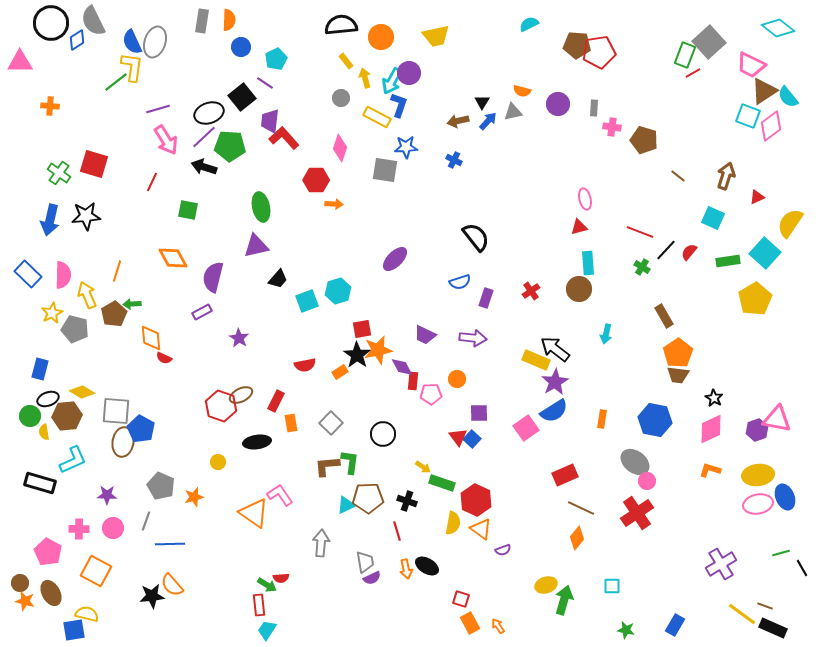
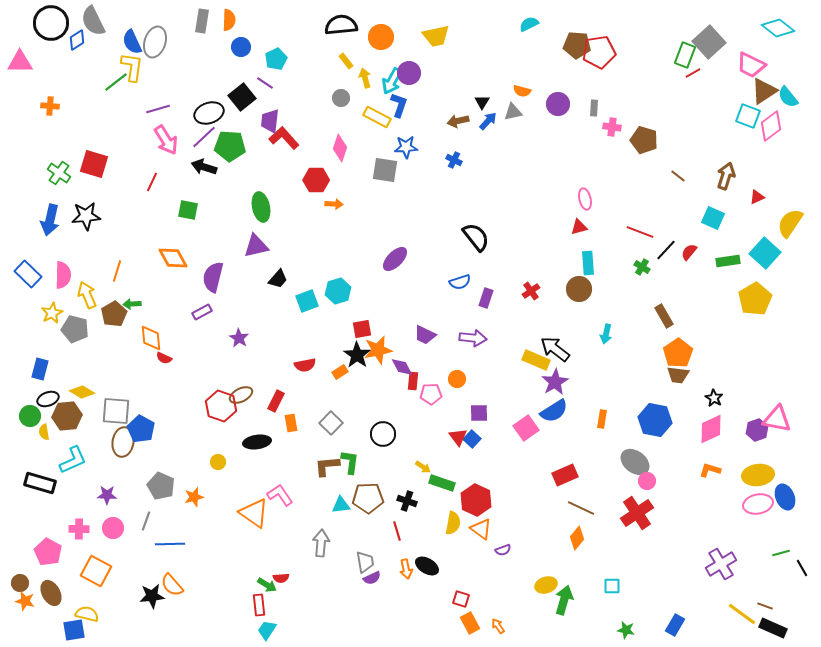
cyan triangle at (346, 505): moved 5 px left; rotated 18 degrees clockwise
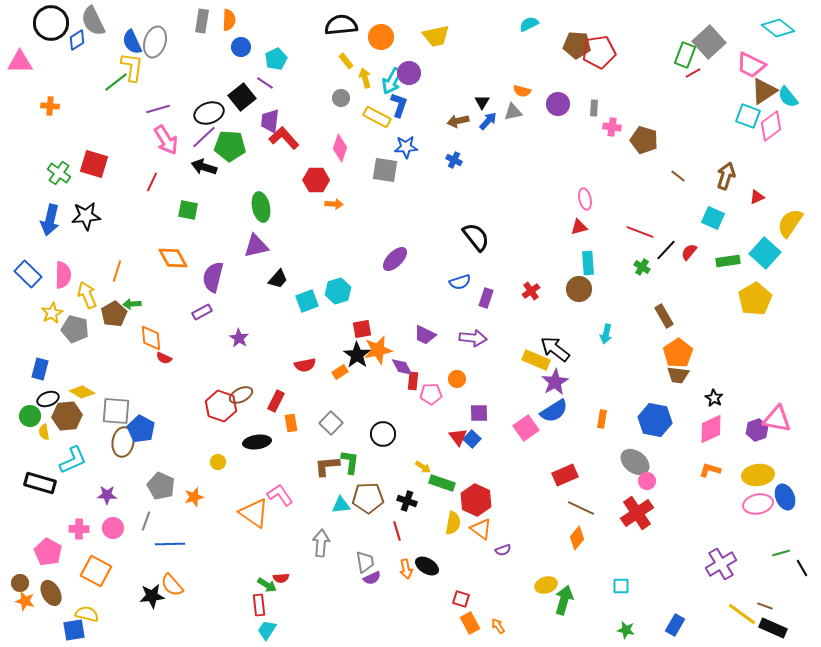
cyan square at (612, 586): moved 9 px right
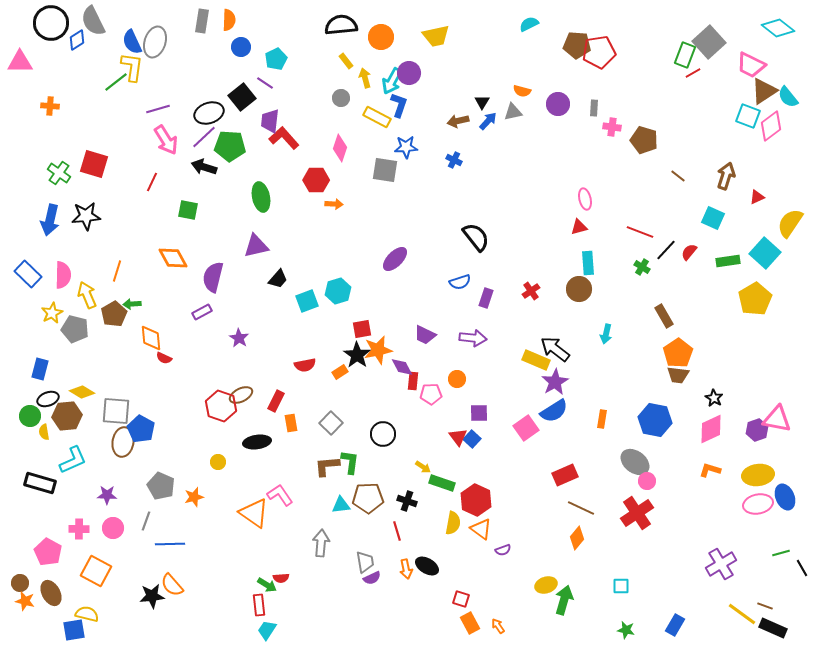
green ellipse at (261, 207): moved 10 px up
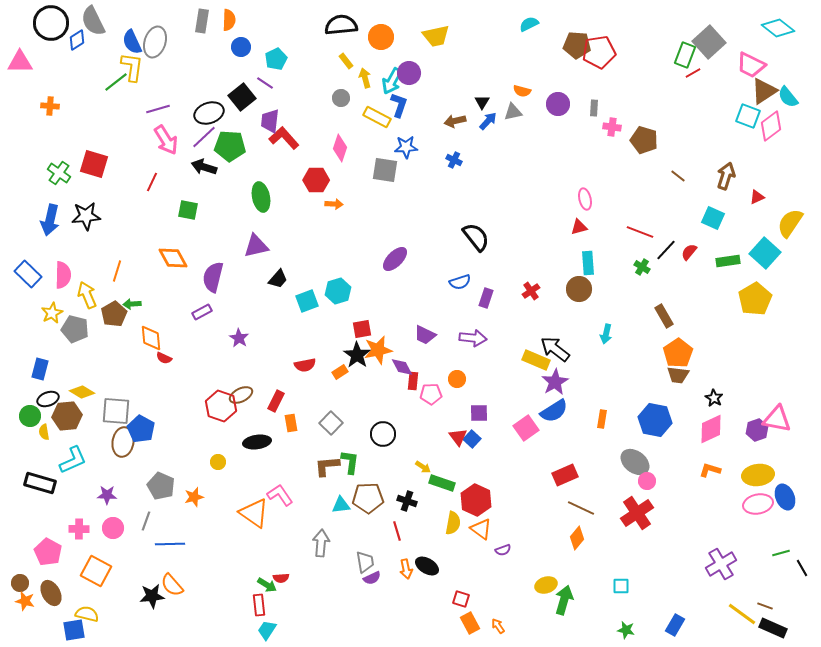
brown arrow at (458, 121): moved 3 px left
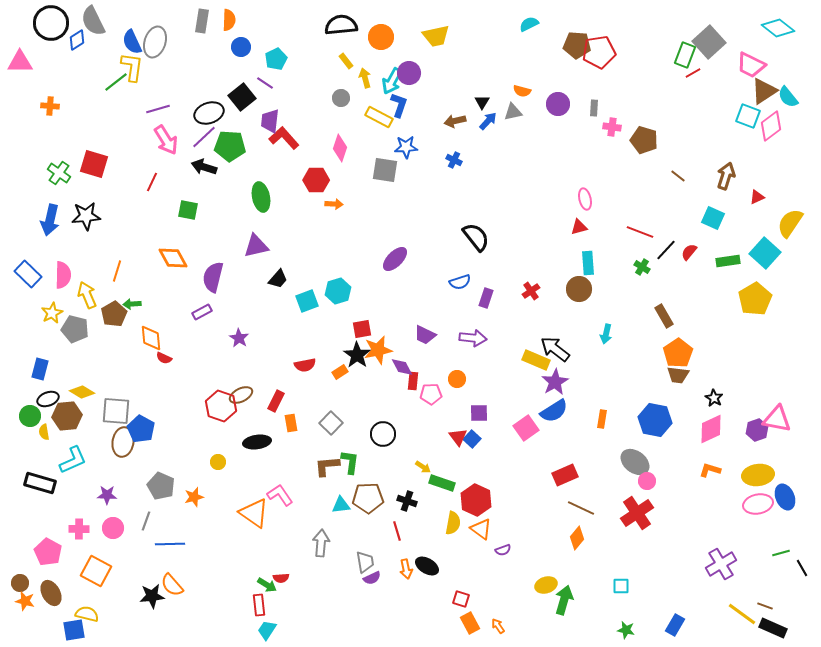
yellow rectangle at (377, 117): moved 2 px right
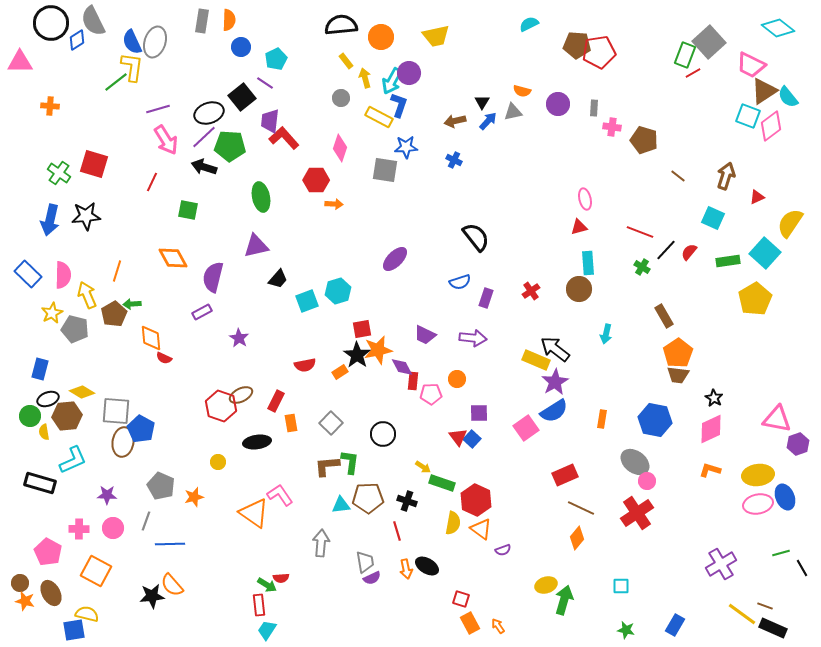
purple hexagon at (757, 430): moved 41 px right, 14 px down
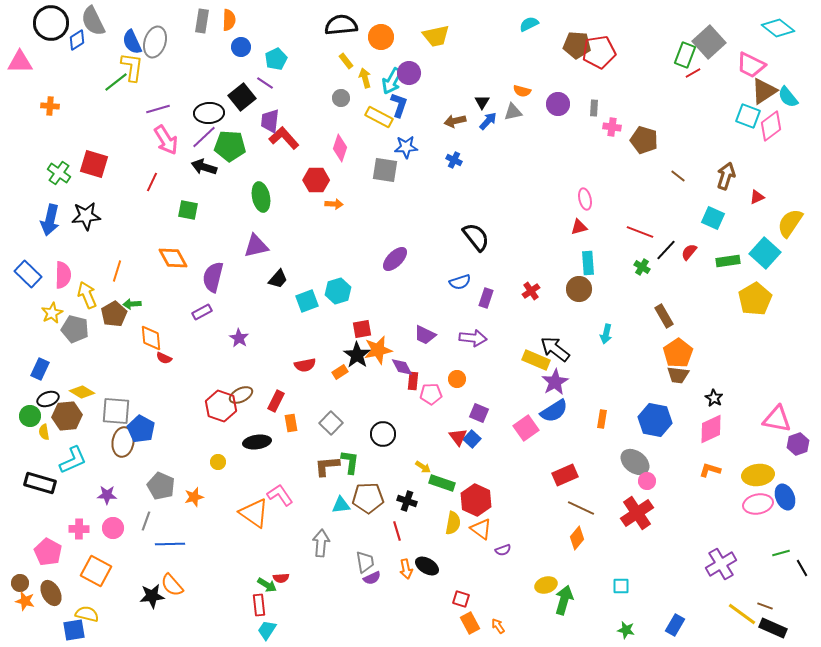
black ellipse at (209, 113): rotated 16 degrees clockwise
blue rectangle at (40, 369): rotated 10 degrees clockwise
purple square at (479, 413): rotated 24 degrees clockwise
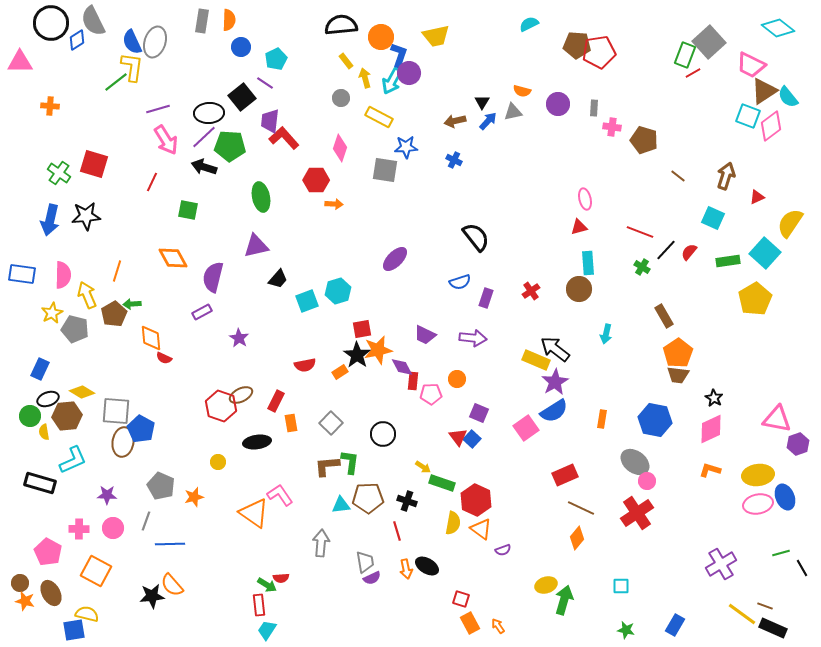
blue L-shape at (399, 105): moved 50 px up
blue rectangle at (28, 274): moved 6 px left; rotated 36 degrees counterclockwise
